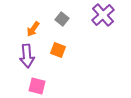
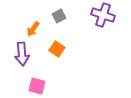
purple cross: rotated 30 degrees counterclockwise
gray square: moved 3 px left, 3 px up; rotated 24 degrees clockwise
orange square: moved 1 px left, 1 px up; rotated 14 degrees clockwise
purple arrow: moved 5 px left, 2 px up
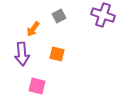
orange square: moved 5 px down; rotated 21 degrees counterclockwise
